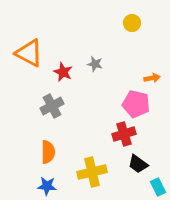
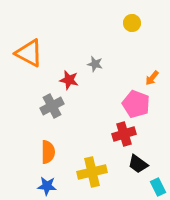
red star: moved 6 px right, 8 px down; rotated 12 degrees counterclockwise
orange arrow: rotated 140 degrees clockwise
pink pentagon: rotated 8 degrees clockwise
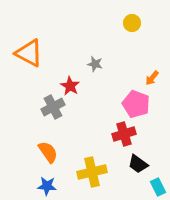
red star: moved 1 px right, 6 px down; rotated 18 degrees clockwise
gray cross: moved 1 px right, 1 px down
orange semicircle: rotated 35 degrees counterclockwise
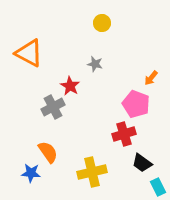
yellow circle: moved 30 px left
orange arrow: moved 1 px left
black trapezoid: moved 4 px right, 1 px up
blue star: moved 16 px left, 13 px up
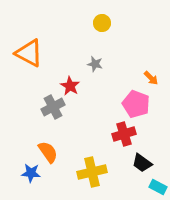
orange arrow: rotated 84 degrees counterclockwise
cyan rectangle: rotated 36 degrees counterclockwise
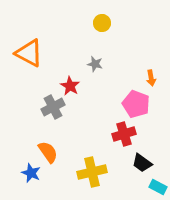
orange arrow: rotated 35 degrees clockwise
blue star: rotated 18 degrees clockwise
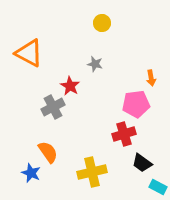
pink pentagon: rotated 28 degrees counterclockwise
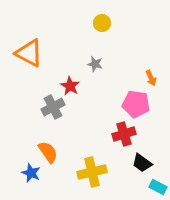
orange arrow: rotated 14 degrees counterclockwise
pink pentagon: rotated 16 degrees clockwise
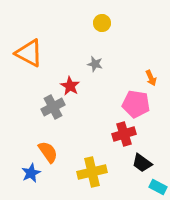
blue star: rotated 24 degrees clockwise
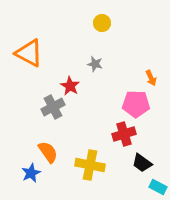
pink pentagon: rotated 8 degrees counterclockwise
yellow cross: moved 2 px left, 7 px up; rotated 24 degrees clockwise
